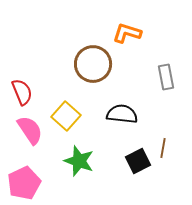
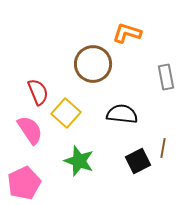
red semicircle: moved 16 px right
yellow square: moved 3 px up
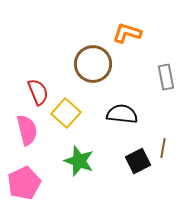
pink semicircle: moved 3 px left; rotated 20 degrees clockwise
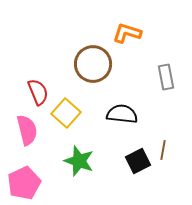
brown line: moved 2 px down
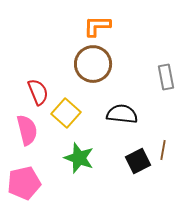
orange L-shape: moved 30 px left, 7 px up; rotated 16 degrees counterclockwise
green star: moved 3 px up
pink pentagon: rotated 12 degrees clockwise
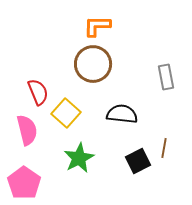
brown line: moved 1 px right, 2 px up
green star: rotated 24 degrees clockwise
pink pentagon: rotated 24 degrees counterclockwise
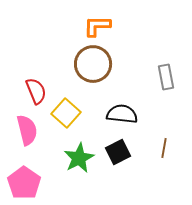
red semicircle: moved 2 px left, 1 px up
black square: moved 20 px left, 9 px up
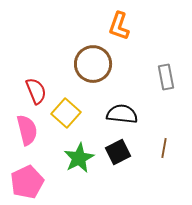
orange L-shape: moved 22 px right; rotated 72 degrees counterclockwise
pink pentagon: moved 3 px right, 1 px up; rotated 12 degrees clockwise
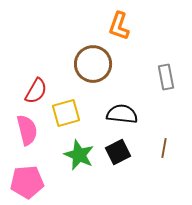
red semicircle: rotated 52 degrees clockwise
yellow square: rotated 32 degrees clockwise
green star: moved 3 px up; rotated 20 degrees counterclockwise
pink pentagon: rotated 20 degrees clockwise
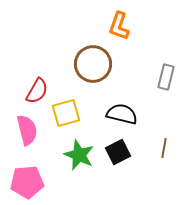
gray rectangle: rotated 25 degrees clockwise
red semicircle: moved 1 px right
black semicircle: rotated 8 degrees clockwise
